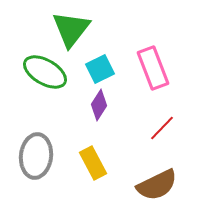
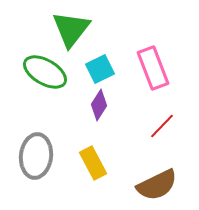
red line: moved 2 px up
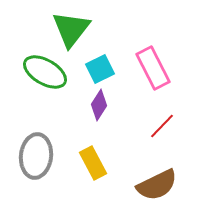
pink rectangle: rotated 6 degrees counterclockwise
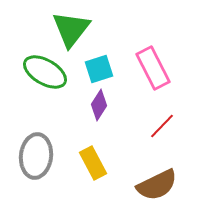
cyan square: moved 1 px left; rotated 8 degrees clockwise
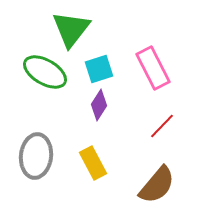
brown semicircle: rotated 24 degrees counterclockwise
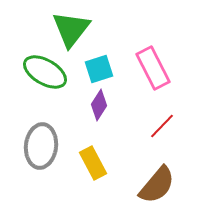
gray ellipse: moved 5 px right, 10 px up
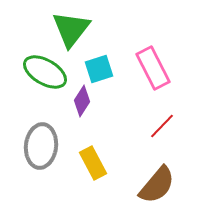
purple diamond: moved 17 px left, 4 px up
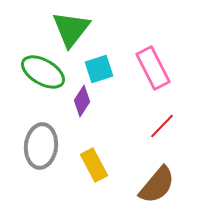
green ellipse: moved 2 px left
yellow rectangle: moved 1 px right, 2 px down
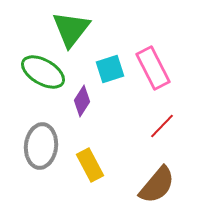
cyan square: moved 11 px right
yellow rectangle: moved 4 px left
